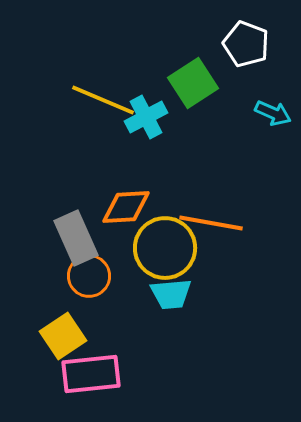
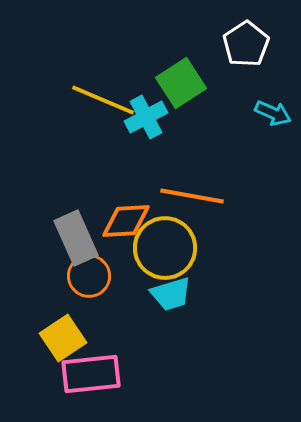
white pentagon: rotated 18 degrees clockwise
green square: moved 12 px left
orange diamond: moved 14 px down
orange line: moved 19 px left, 27 px up
cyan trapezoid: rotated 12 degrees counterclockwise
yellow square: moved 2 px down
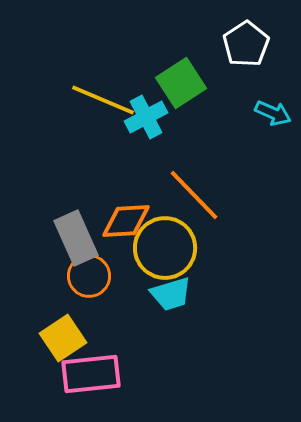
orange line: moved 2 px right, 1 px up; rotated 36 degrees clockwise
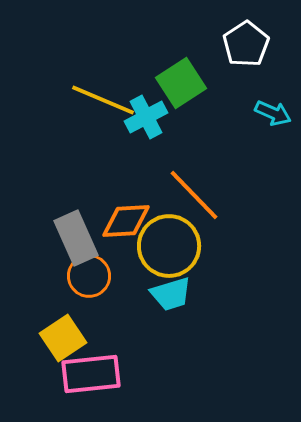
yellow circle: moved 4 px right, 2 px up
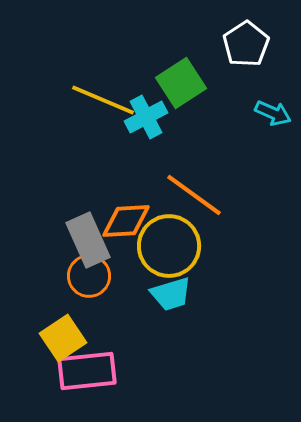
orange line: rotated 10 degrees counterclockwise
gray rectangle: moved 12 px right, 2 px down
pink rectangle: moved 4 px left, 3 px up
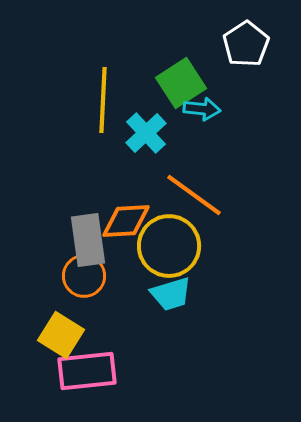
yellow line: rotated 70 degrees clockwise
cyan arrow: moved 71 px left, 4 px up; rotated 18 degrees counterclockwise
cyan cross: moved 16 px down; rotated 15 degrees counterclockwise
gray rectangle: rotated 16 degrees clockwise
orange circle: moved 5 px left
yellow square: moved 2 px left, 3 px up; rotated 24 degrees counterclockwise
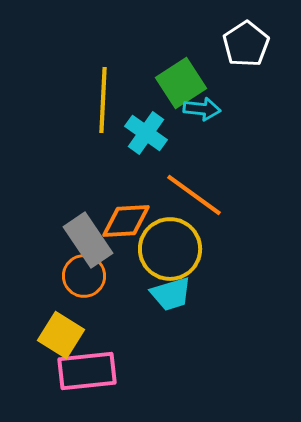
cyan cross: rotated 12 degrees counterclockwise
gray rectangle: rotated 26 degrees counterclockwise
yellow circle: moved 1 px right, 3 px down
